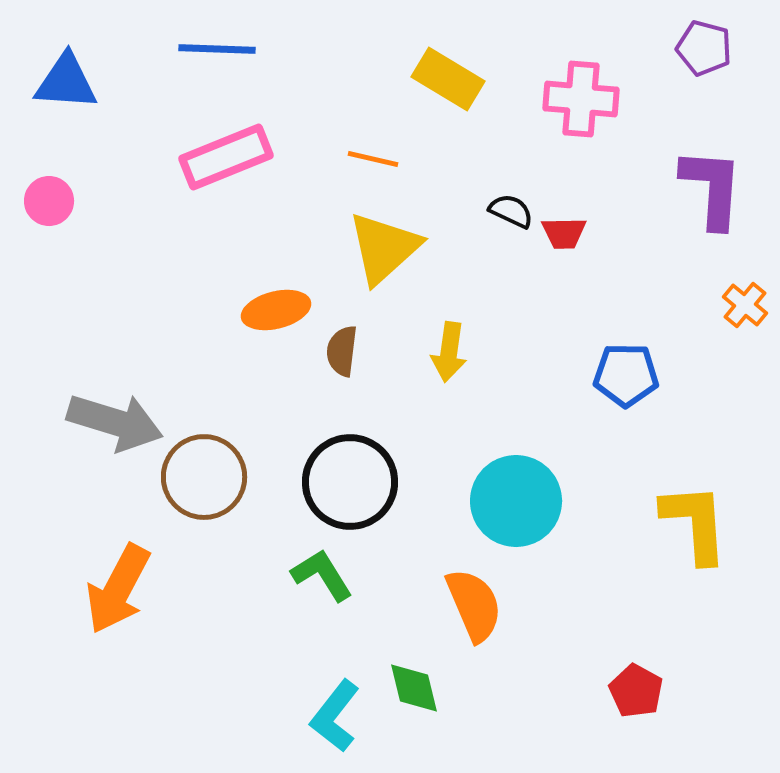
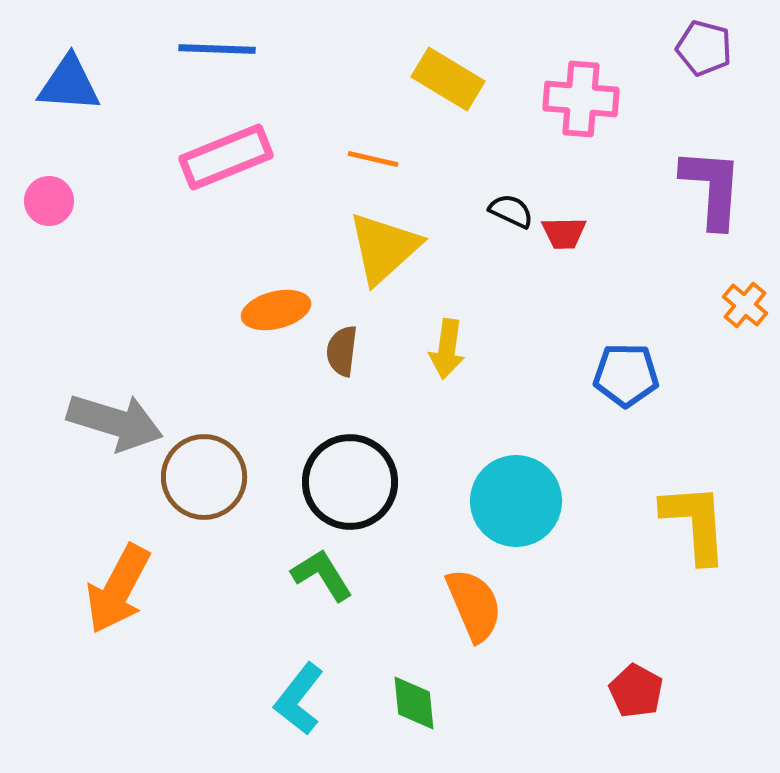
blue triangle: moved 3 px right, 2 px down
yellow arrow: moved 2 px left, 3 px up
green diamond: moved 15 px down; rotated 8 degrees clockwise
cyan L-shape: moved 36 px left, 17 px up
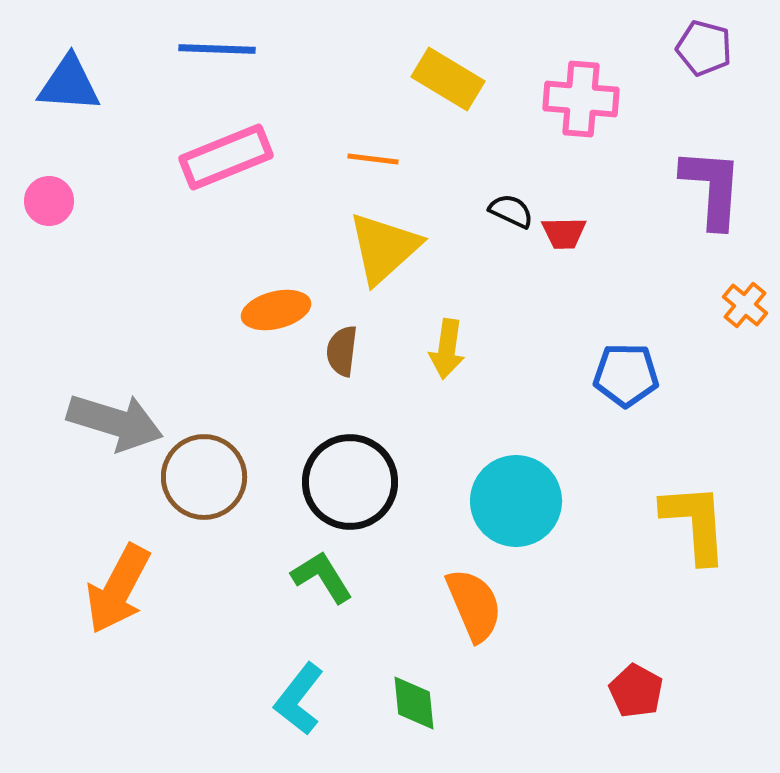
orange line: rotated 6 degrees counterclockwise
green L-shape: moved 2 px down
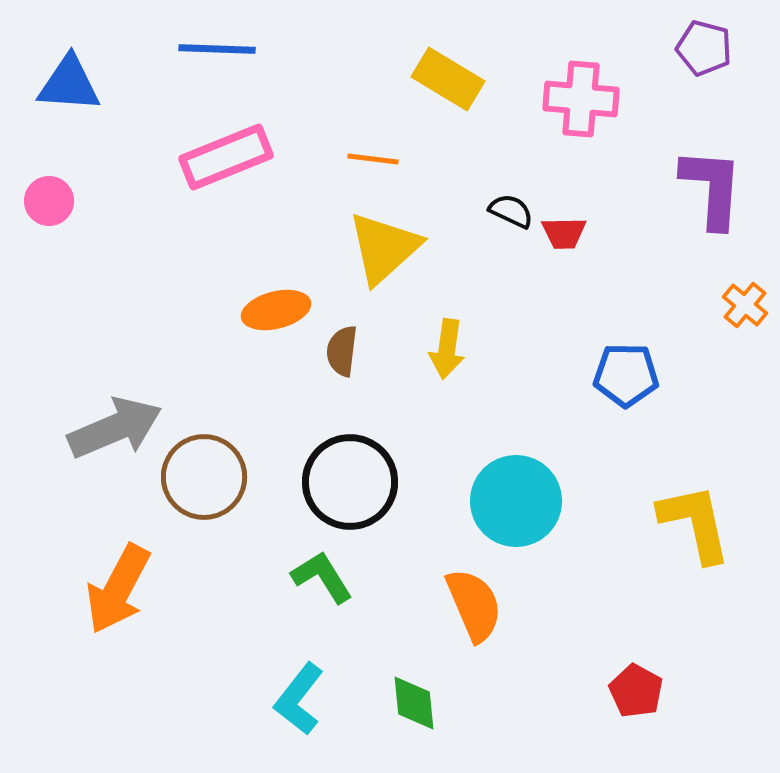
gray arrow: moved 6 px down; rotated 40 degrees counterclockwise
yellow L-shape: rotated 8 degrees counterclockwise
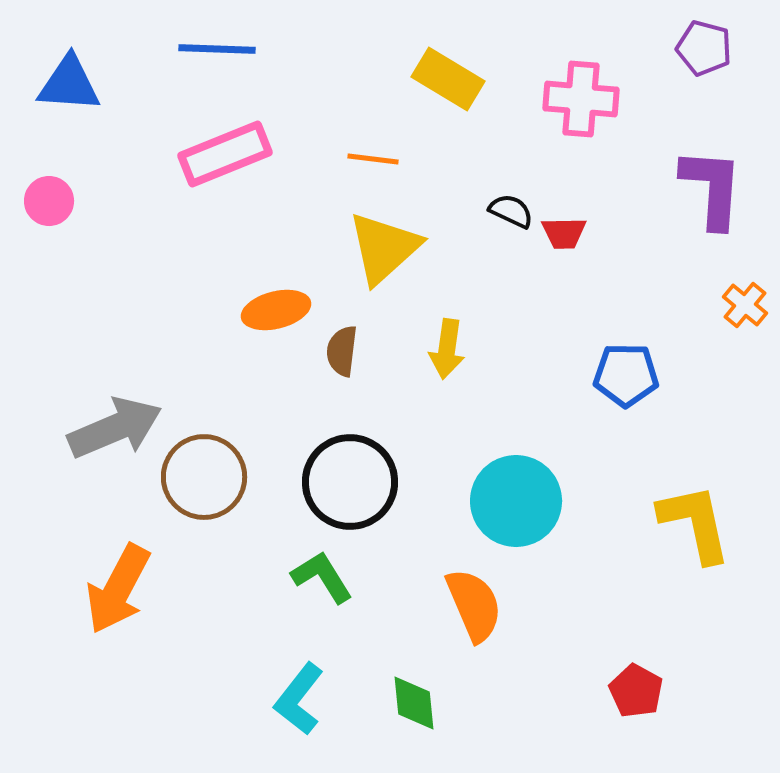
pink rectangle: moved 1 px left, 3 px up
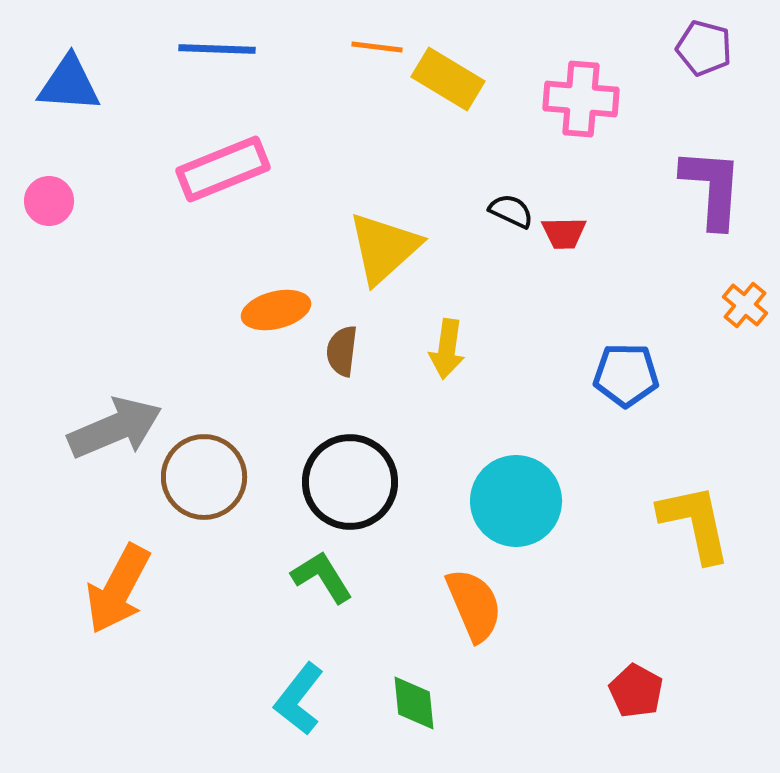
pink rectangle: moved 2 px left, 15 px down
orange line: moved 4 px right, 112 px up
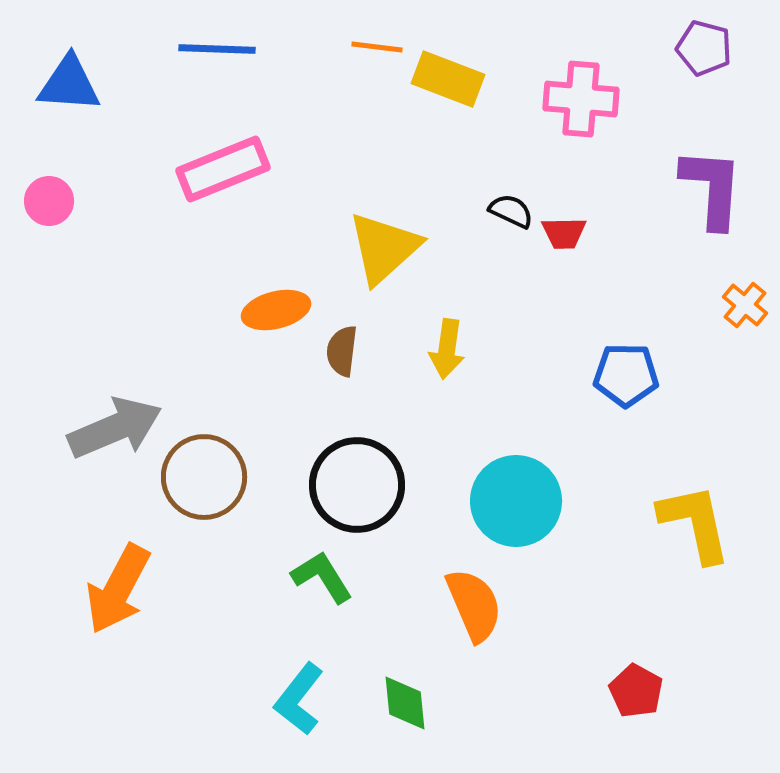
yellow rectangle: rotated 10 degrees counterclockwise
black circle: moved 7 px right, 3 px down
green diamond: moved 9 px left
